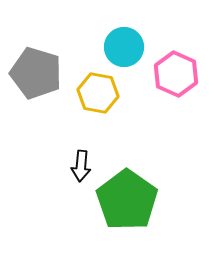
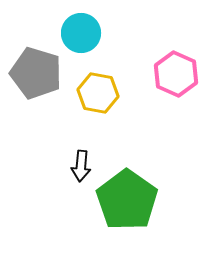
cyan circle: moved 43 px left, 14 px up
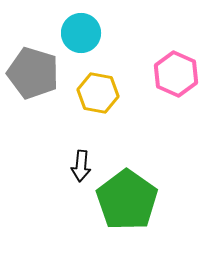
gray pentagon: moved 3 px left
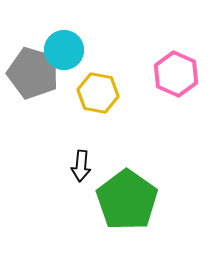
cyan circle: moved 17 px left, 17 px down
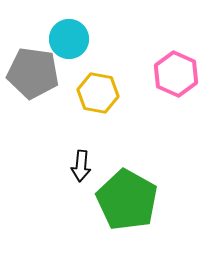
cyan circle: moved 5 px right, 11 px up
gray pentagon: rotated 9 degrees counterclockwise
green pentagon: rotated 6 degrees counterclockwise
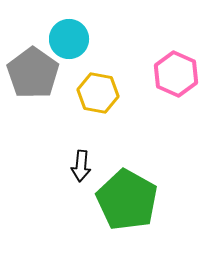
gray pentagon: rotated 27 degrees clockwise
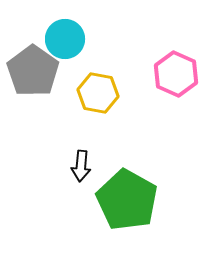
cyan circle: moved 4 px left
gray pentagon: moved 2 px up
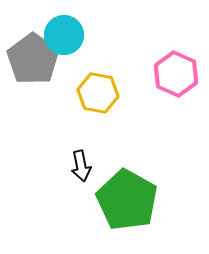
cyan circle: moved 1 px left, 4 px up
gray pentagon: moved 12 px up
black arrow: rotated 16 degrees counterclockwise
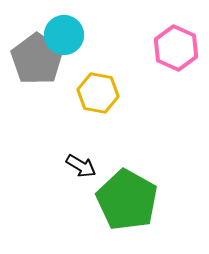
gray pentagon: moved 4 px right
pink hexagon: moved 26 px up
black arrow: rotated 48 degrees counterclockwise
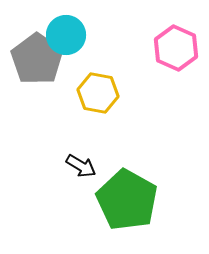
cyan circle: moved 2 px right
